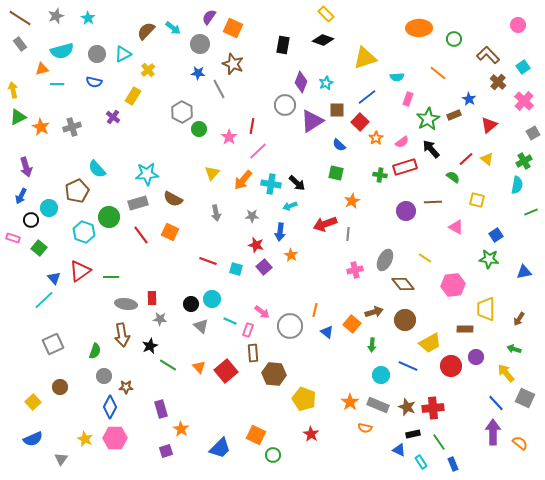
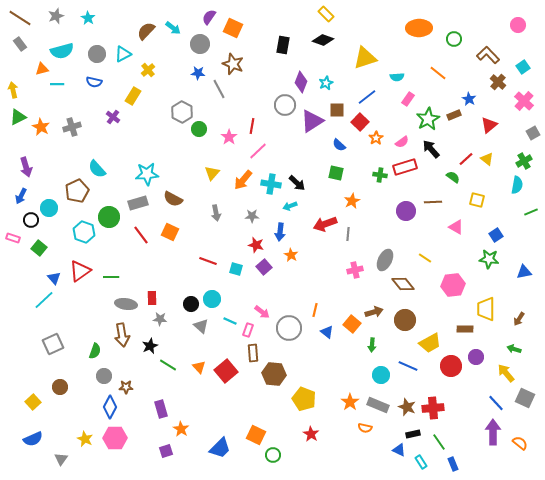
pink rectangle at (408, 99): rotated 16 degrees clockwise
gray circle at (290, 326): moved 1 px left, 2 px down
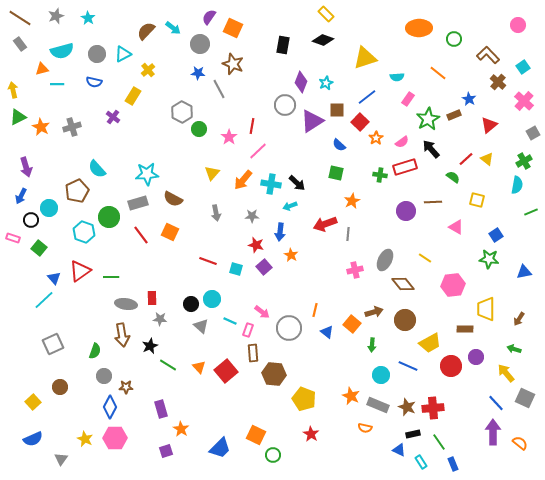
orange star at (350, 402): moved 1 px right, 6 px up; rotated 12 degrees counterclockwise
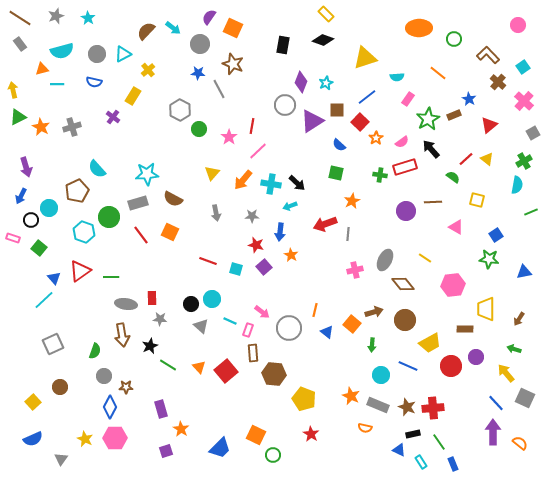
gray hexagon at (182, 112): moved 2 px left, 2 px up
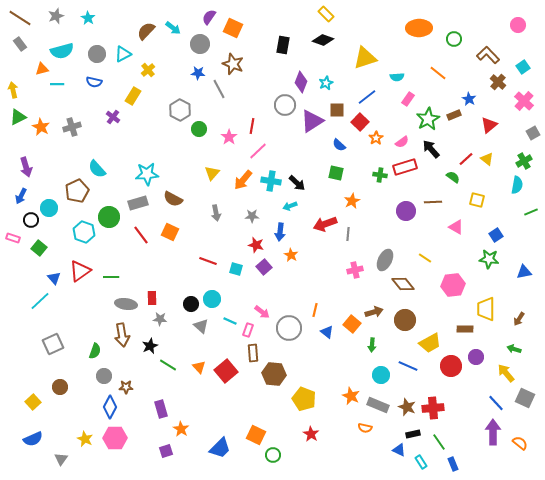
cyan cross at (271, 184): moved 3 px up
cyan line at (44, 300): moved 4 px left, 1 px down
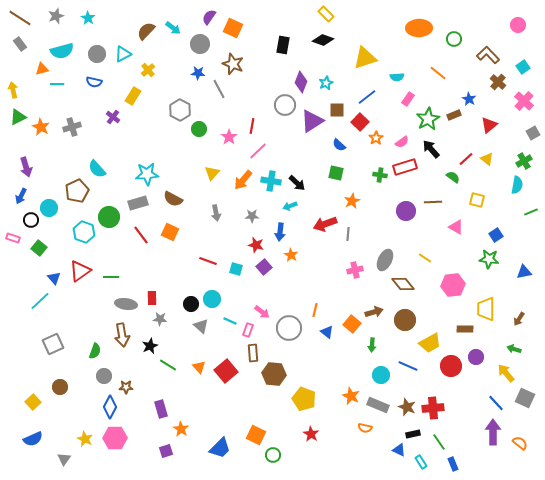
gray triangle at (61, 459): moved 3 px right
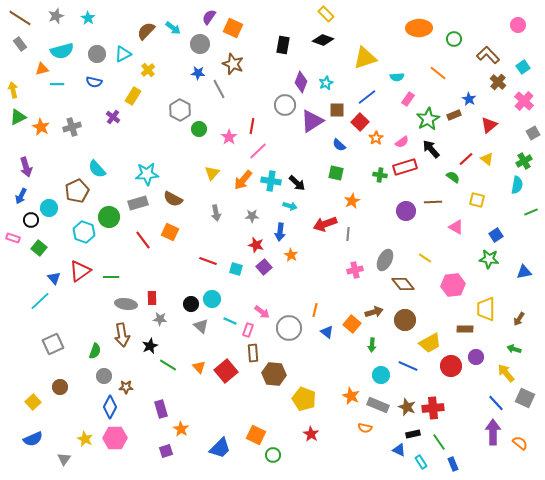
cyan arrow at (290, 206): rotated 144 degrees counterclockwise
red line at (141, 235): moved 2 px right, 5 px down
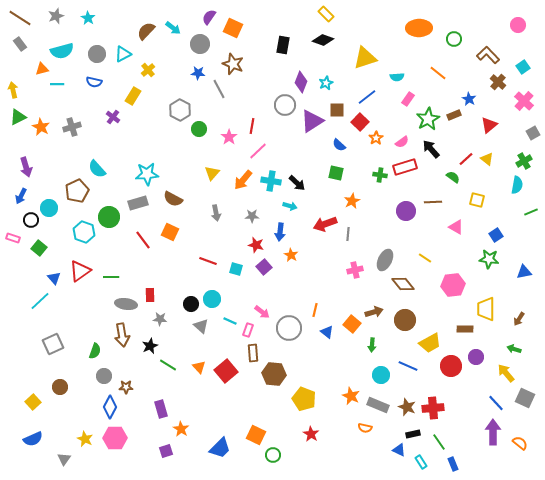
red rectangle at (152, 298): moved 2 px left, 3 px up
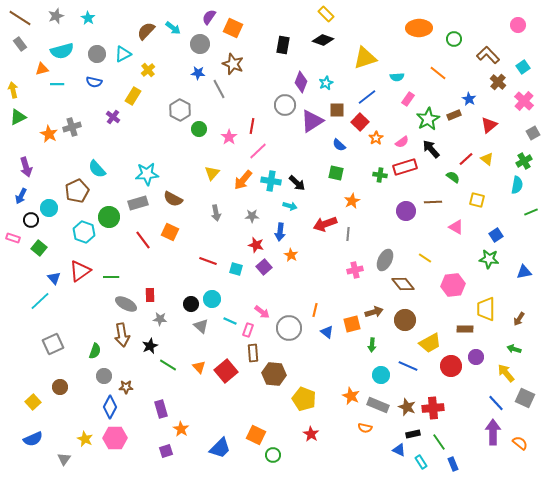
orange star at (41, 127): moved 8 px right, 7 px down
gray ellipse at (126, 304): rotated 20 degrees clockwise
orange square at (352, 324): rotated 36 degrees clockwise
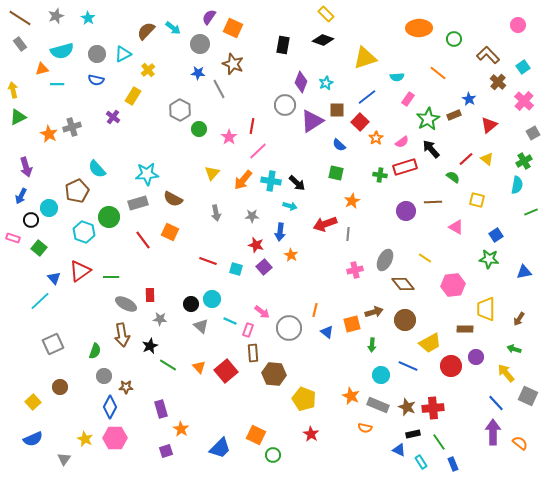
blue semicircle at (94, 82): moved 2 px right, 2 px up
gray square at (525, 398): moved 3 px right, 2 px up
